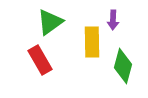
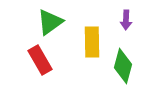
purple arrow: moved 13 px right
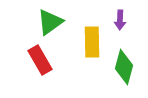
purple arrow: moved 6 px left
green diamond: moved 1 px right, 1 px down
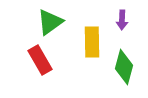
purple arrow: moved 2 px right
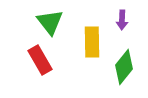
green triangle: rotated 32 degrees counterclockwise
green diamond: rotated 24 degrees clockwise
